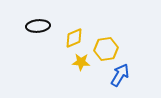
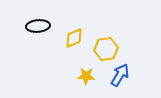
yellow star: moved 5 px right, 14 px down
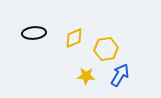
black ellipse: moved 4 px left, 7 px down
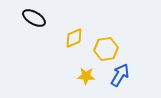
black ellipse: moved 15 px up; rotated 35 degrees clockwise
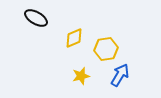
black ellipse: moved 2 px right
yellow star: moved 5 px left; rotated 18 degrees counterclockwise
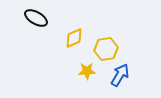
yellow star: moved 6 px right, 5 px up; rotated 12 degrees clockwise
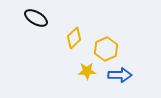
yellow diamond: rotated 20 degrees counterclockwise
yellow hexagon: rotated 15 degrees counterclockwise
blue arrow: rotated 60 degrees clockwise
